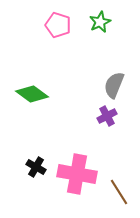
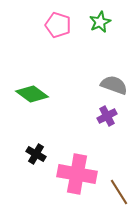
gray semicircle: rotated 88 degrees clockwise
black cross: moved 13 px up
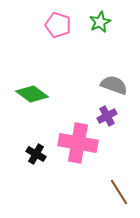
pink cross: moved 1 px right, 31 px up
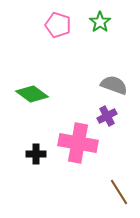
green star: rotated 10 degrees counterclockwise
black cross: rotated 30 degrees counterclockwise
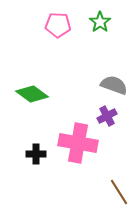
pink pentagon: rotated 15 degrees counterclockwise
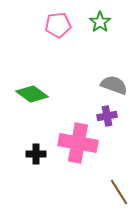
pink pentagon: rotated 10 degrees counterclockwise
purple cross: rotated 18 degrees clockwise
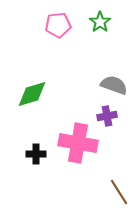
green diamond: rotated 52 degrees counterclockwise
